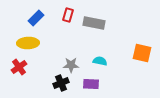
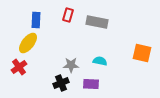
blue rectangle: moved 2 px down; rotated 42 degrees counterclockwise
gray rectangle: moved 3 px right, 1 px up
yellow ellipse: rotated 50 degrees counterclockwise
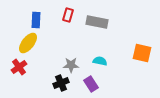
purple rectangle: rotated 56 degrees clockwise
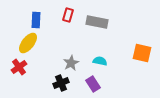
gray star: moved 2 px up; rotated 28 degrees counterclockwise
purple rectangle: moved 2 px right
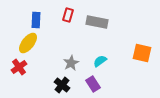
cyan semicircle: rotated 48 degrees counterclockwise
black cross: moved 1 px right, 2 px down; rotated 28 degrees counterclockwise
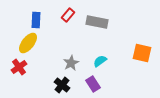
red rectangle: rotated 24 degrees clockwise
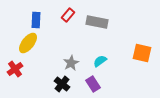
red cross: moved 4 px left, 2 px down
black cross: moved 1 px up
